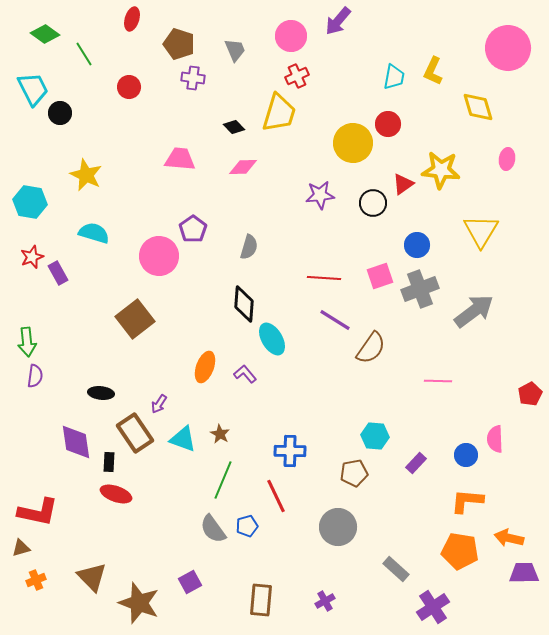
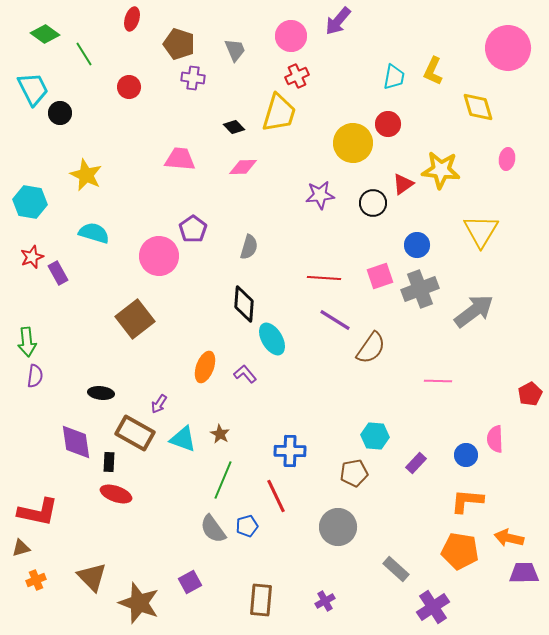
brown rectangle at (135, 433): rotated 27 degrees counterclockwise
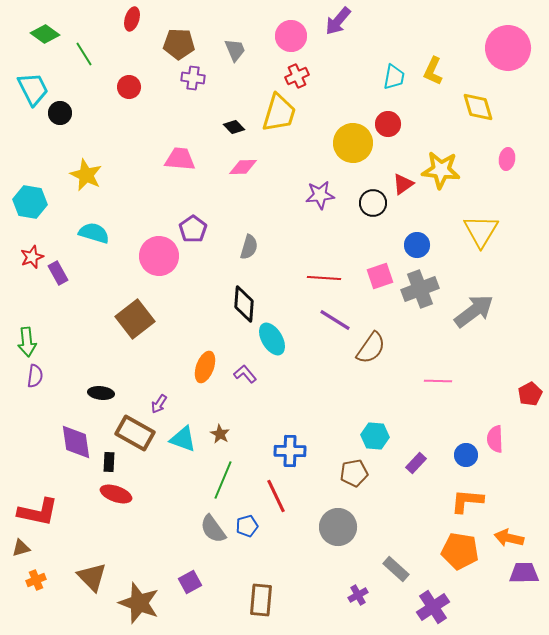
brown pentagon at (179, 44): rotated 16 degrees counterclockwise
purple cross at (325, 601): moved 33 px right, 6 px up
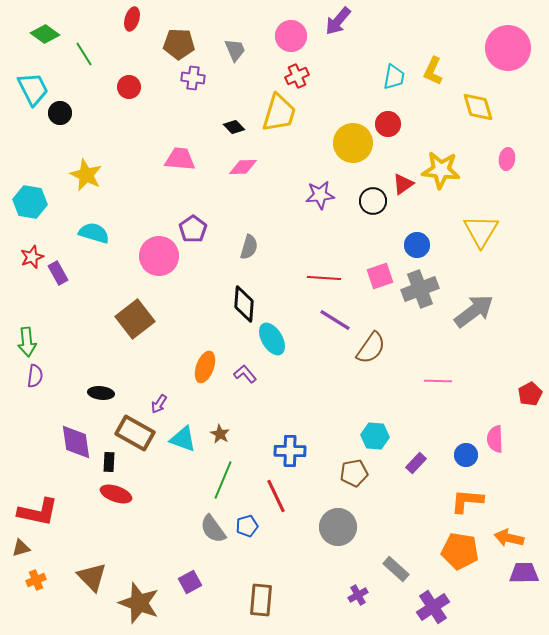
black circle at (373, 203): moved 2 px up
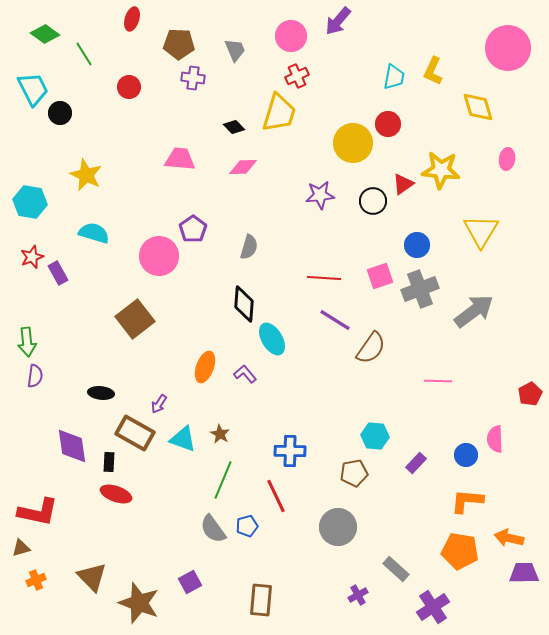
purple diamond at (76, 442): moved 4 px left, 4 px down
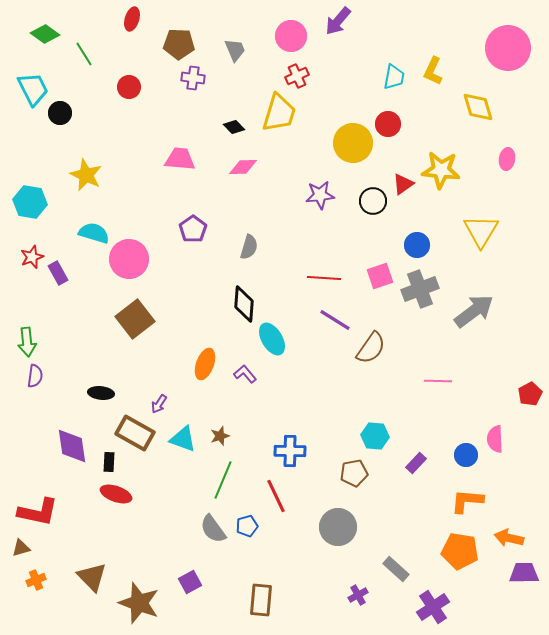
pink circle at (159, 256): moved 30 px left, 3 px down
orange ellipse at (205, 367): moved 3 px up
brown star at (220, 434): moved 2 px down; rotated 24 degrees clockwise
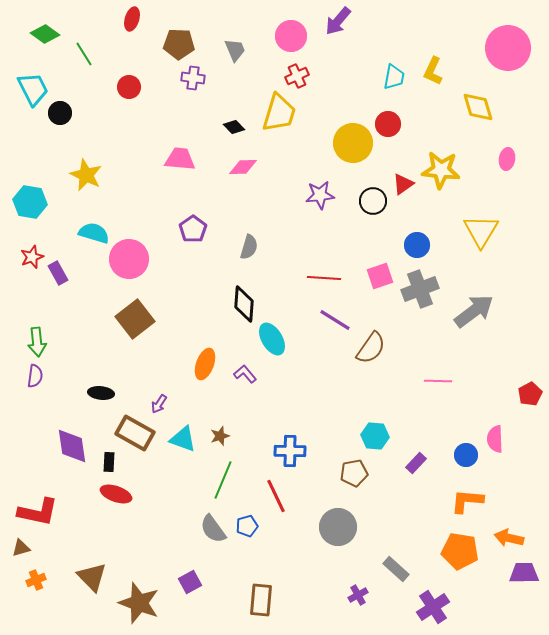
green arrow at (27, 342): moved 10 px right
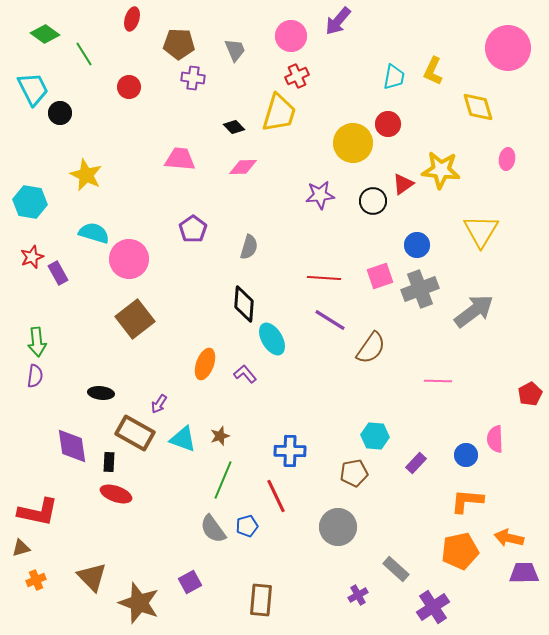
purple line at (335, 320): moved 5 px left
orange pentagon at (460, 551): rotated 21 degrees counterclockwise
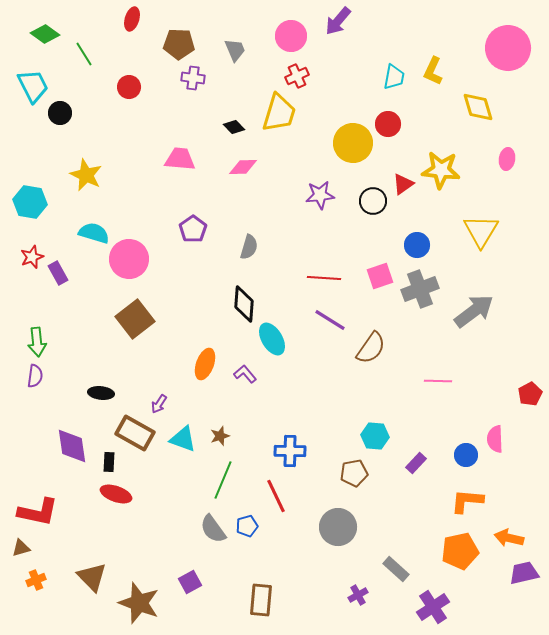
cyan trapezoid at (33, 89): moved 3 px up
purple trapezoid at (524, 573): rotated 12 degrees counterclockwise
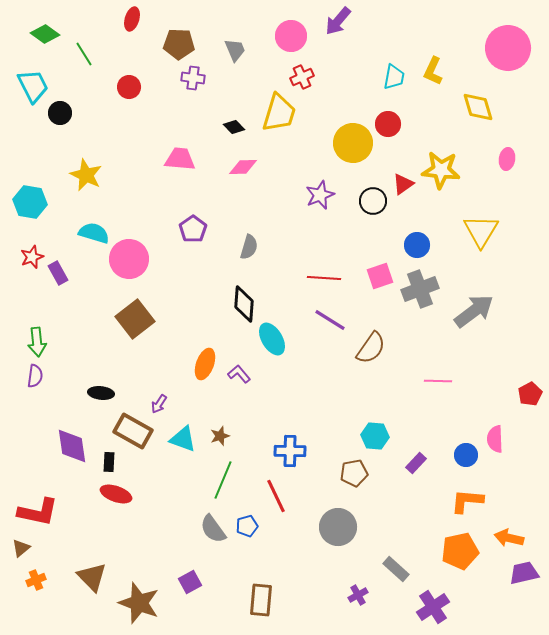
red cross at (297, 76): moved 5 px right, 1 px down
purple star at (320, 195): rotated 16 degrees counterclockwise
purple L-shape at (245, 374): moved 6 px left
brown rectangle at (135, 433): moved 2 px left, 2 px up
brown triangle at (21, 548): rotated 24 degrees counterclockwise
